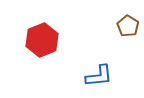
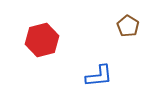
red hexagon: rotated 8 degrees clockwise
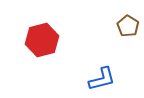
blue L-shape: moved 3 px right, 3 px down; rotated 8 degrees counterclockwise
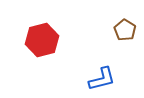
brown pentagon: moved 3 px left, 4 px down
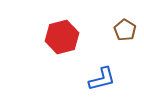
red hexagon: moved 20 px right, 3 px up
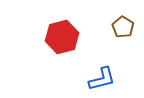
brown pentagon: moved 2 px left, 3 px up
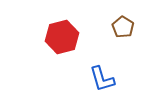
blue L-shape: rotated 88 degrees clockwise
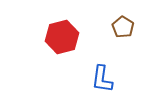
blue L-shape: rotated 24 degrees clockwise
